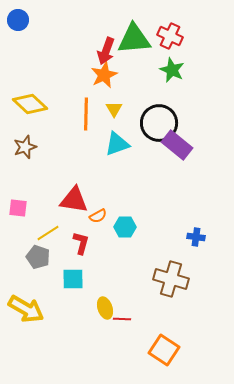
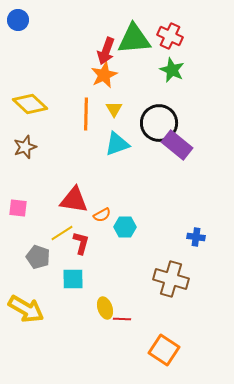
orange semicircle: moved 4 px right, 1 px up
yellow line: moved 14 px right
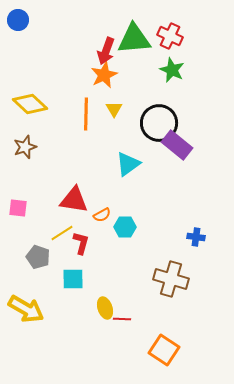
cyan triangle: moved 11 px right, 20 px down; rotated 16 degrees counterclockwise
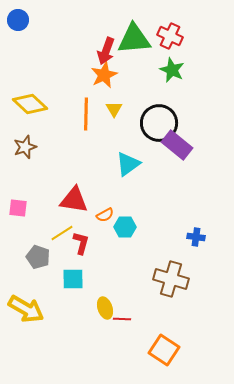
orange semicircle: moved 3 px right
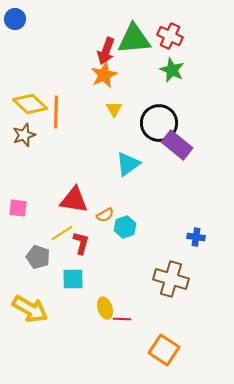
blue circle: moved 3 px left, 1 px up
orange line: moved 30 px left, 2 px up
brown star: moved 1 px left, 12 px up
cyan hexagon: rotated 20 degrees counterclockwise
yellow arrow: moved 4 px right
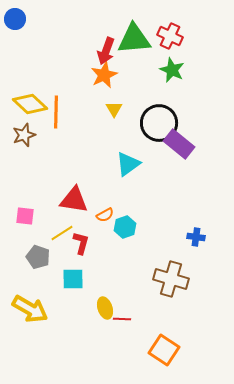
purple rectangle: moved 2 px right, 1 px up
pink square: moved 7 px right, 8 px down
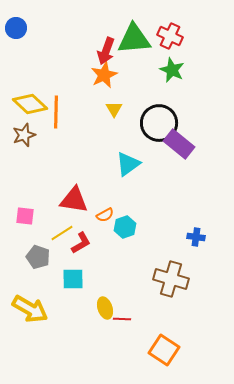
blue circle: moved 1 px right, 9 px down
red L-shape: rotated 45 degrees clockwise
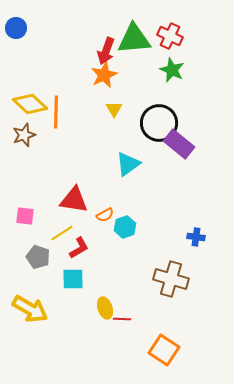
red L-shape: moved 2 px left, 5 px down
